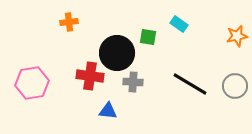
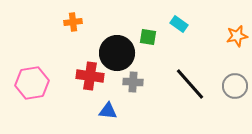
orange cross: moved 4 px right
black line: rotated 18 degrees clockwise
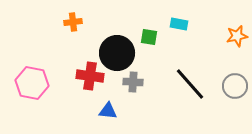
cyan rectangle: rotated 24 degrees counterclockwise
green square: moved 1 px right
pink hexagon: rotated 20 degrees clockwise
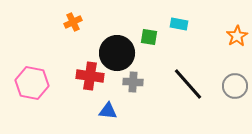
orange cross: rotated 18 degrees counterclockwise
orange star: rotated 20 degrees counterclockwise
black line: moved 2 px left
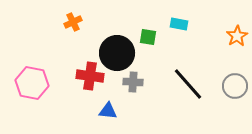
green square: moved 1 px left
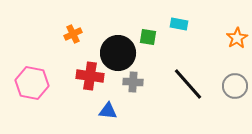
orange cross: moved 12 px down
orange star: moved 2 px down
black circle: moved 1 px right
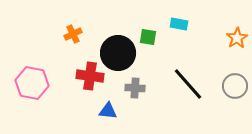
gray cross: moved 2 px right, 6 px down
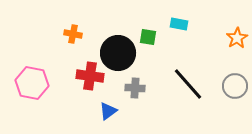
orange cross: rotated 36 degrees clockwise
blue triangle: rotated 42 degrees counterclockwise
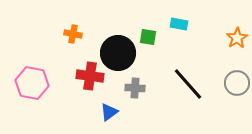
gray circle: moved 2 px right, 3 px up
blue triangle: moved 1 px right, 1 px down
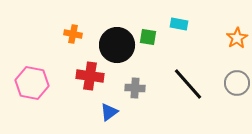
black circle: moved 1 px left, 8 px up
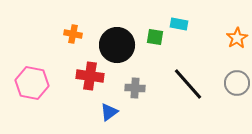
green square: moved 7 px right
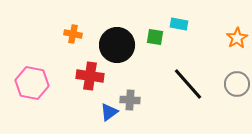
gray circle: moved 1 px down
gray cross: moved 5 px left, 12 px down
